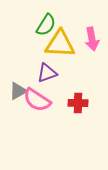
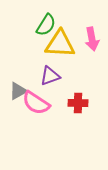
purple triangle: moved 3 px right, 3 px down
pink semicircle: moved 1 px left, 3 px down
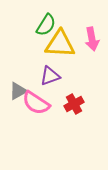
red cross: moved 4 px left, 1 px down; rotated 30 degrees counterclockwise
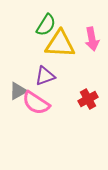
purple triangle: moved 5 px left
red cross: moved 14 px right, 5 px up
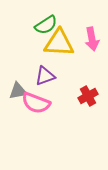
green semicircle: rotated 25 degrees clockwise
yellow triangle: moved 1 px left, 1 px up
gray triangle: rotated 18 degrees clockwise
red cross: moved 3 px up
pink semicircle: rotated 12 degrees counterclockwise
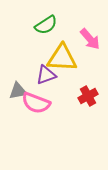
pink arrow: moved 2 px left; rotated 30 degrees counterclockwise
yellow triangle: moved 3 px right, 15 px down
purple triangle: moved 1 px right, 1 px up
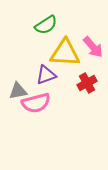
pink arrow: moved 3 px right, 8 px down
yellow triangle: moved 3 px right, 5 px up
red cross: moved 1 px left, 13 px up
pink semicircle: rotated 36 degrees counterclockwise
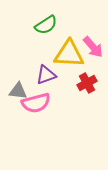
yellow triangle: moved 4 px right, 1 px down
gray triangle: rotated 18 degrees clockwise
